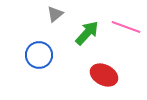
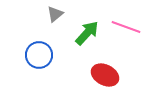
red ellipse: moved 1 px right
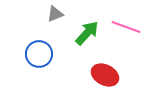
gray triangle: rotated 18 degrees clockwise
blue circle: moved 1 px up
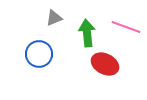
gray triangle: moved 1 px left, 4 px down
green arrow: rotated 48 degrees counterclockwise
red ellipse: moved 11 px up
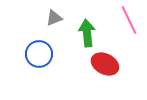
pink line: moved 3 px right, 7 px up; rotated 44 degrees clockwise
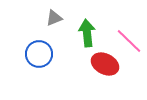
pink line: moved 21 px down; rotated 20 degrees counterclockwise
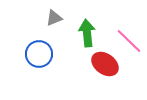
red ellipse: rotated 8 degrees clockwise
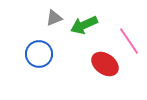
green arrow: moved 3 px left, 8 px up; rotated 108 degrees counterclockwise
pink line: rotated 12 degrees clockwise
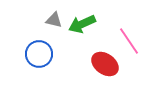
gray triangle: moved 2 px down; rotated 36 degrees clockwise
green arrow: moved 2 px left, 1 px up
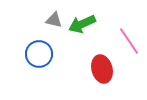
red ellipse: moved 3 px left, 5 px down; rotated 40 degrees clockwise
